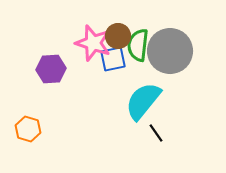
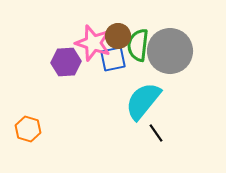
purple hexagon: moved 15 px right, 7 px up
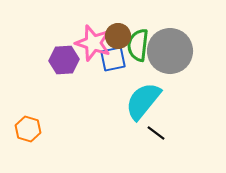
purple hexagon: moved 2 px left, 2 px up
black line: rotated 18 degrees counterclockwise
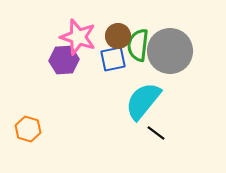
pink star: moved 15 px left, 6 px up
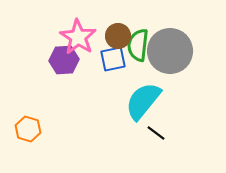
pink star: rotated 15 degrees clockwise
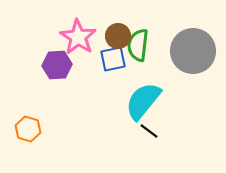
gray circle: moved 23 px right
purple hexagon: moved 7 px left, 5 px down
black line: moved 7 px left, 2 px up
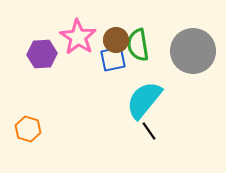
brown circle: moved 2 px left, 4 px down
green semicircle: rotated 16 degrees counterclockwise
purple hexagon: moved 15 px left, 11 px up
cyan semicircle: moved 1 px right, 1 px up
black line: rotated 18 degrees clockwise
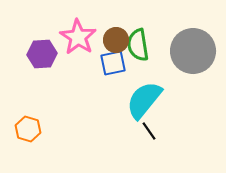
blue square: moved 4 px down
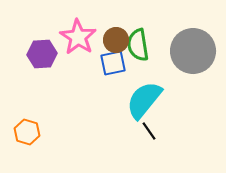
orange hexagon: moved 1 px left, 3 px down
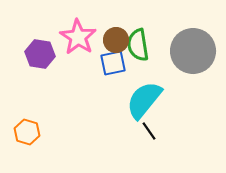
purple hexagon: moved 2 px left; rotated 12 degrees clockwise
